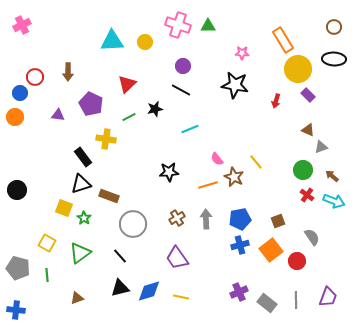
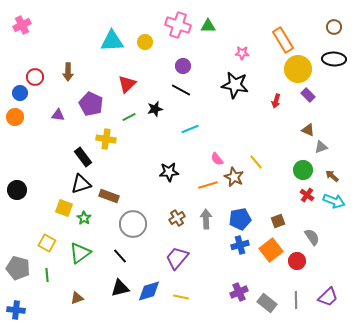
purple trapezoid at (177, 258): rotated 75 degrees clockwise
purple trapezoid at (328, 297): rotated 25 degrees clockwise
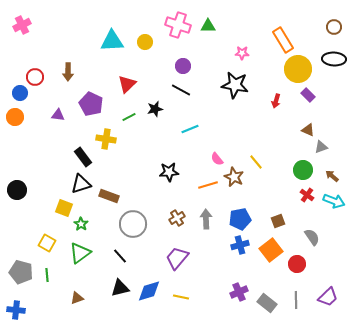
green star at (84, 218): moved 3 px left, 6 px down
red circle at (297, 261): moved 3 px down
gray pentagon at (18, 268): moved 3 px right, 4 px down
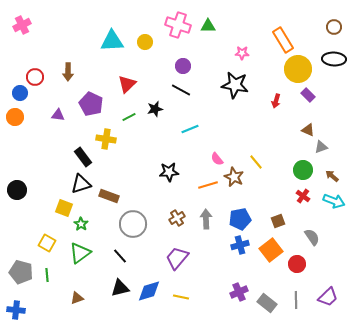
red cross at (307, 195): moved 4 px left, 1 px down
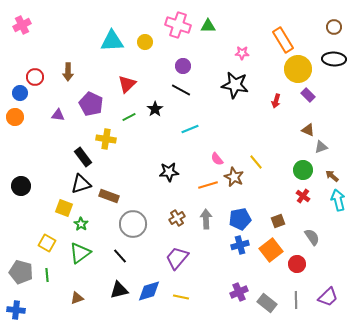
black star at (155, 109): rotated 21 degrees counterclockwise
black circle at (17, 190): moved 4 px right, 4 px up
cyan arrow at (334, 201): moved 4 px right, 1 px up; rotated 125 degrees counterclockwise
black triangle at (120, 288): moved 1 px left, 2 px down
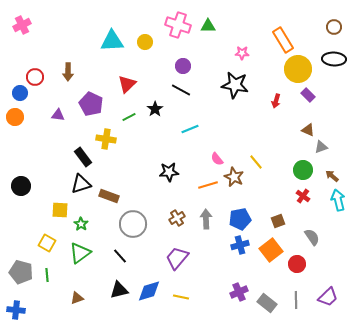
yellow square at (64, 208): moved 4 px left, 2 px down; rotated 18 degrees counterclockwise
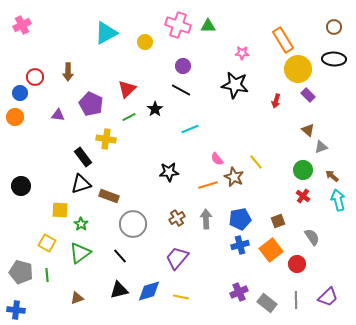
cyan triangle at (112, 41): moved 6 px left, 8 px up; rotated 25 degrees counterclockwise
red triangle at (127, 84): moved 5 px down
brown triangle at (308, 130): rotated 16 degrees clockwise
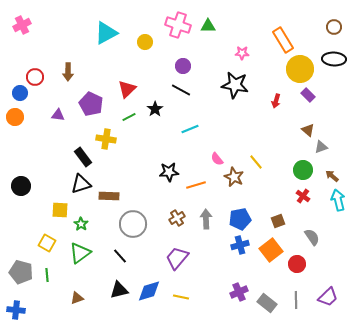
yellow circle at (298, 69): moved 2 px right
orange line at (208, 185): moved 12 px left
brown rectangle at (109, 196): rotated 18 degrees counterclockwise
